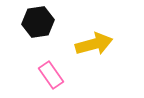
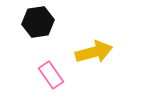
yellow arrow: moved 8 px down
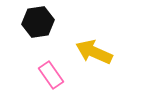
yellow arrow: rotated 141 degrees counterclockwise
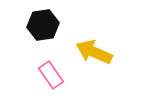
black hexagon: moved 5 px right, 3 px down
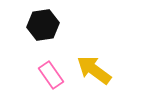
yellow arrow: moved 18 px down; rotated 12 degrees clockwise
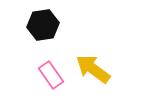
yellow arrow: moved 1 px left, 1 px up
